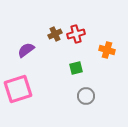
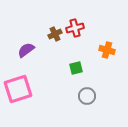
red cross: moved 1 px left, 6 px up
gray circle: moved 1 px right
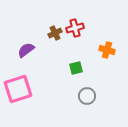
brown cross: moved 1 px up
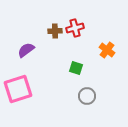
brown cross: moved 2 px up; rotated 24 degrees clockwise
orange cross: rotated 21 degrees clockwise
green square: rotated 32 degrees clockwise
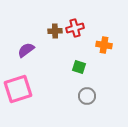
orange cross: moved 3 px left, 5 px up; rotated 28 degrees counterclockwise
green square: moved 3 px right, 1 px up
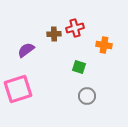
brown cross: moved 1 px left, 3 px down
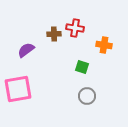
red cross: rotated 24 degrees clockwise
green square: moved 3 px right
pink square: rotated 8 degrees clockwise
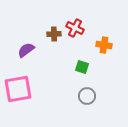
red cross: rotated 18 degrees clockwise
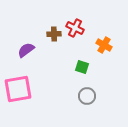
orange cross: rotated 21 degrees clockwise
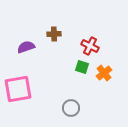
red cross: moved 15 px right, 18 px down
orange cross: moved 28 px down; rotated 21 degrees clockwise
purple semicircle: moved 3 px up; rotated 18 degrees clockwise
gray circle: moved 16 px left, 12 px down
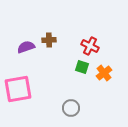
brown cross: moved 5 px left, 6 px down
